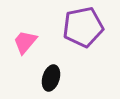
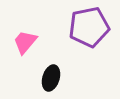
purple pentagon: moved 6 px right
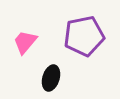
purple pentagon: moved 5 px left, 9 px down
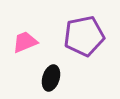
pink trapezoid: rotated 28 degrees clockwise
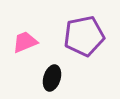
black ellipse: moved 1 px right
